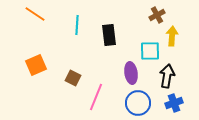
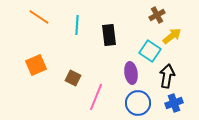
orange line: moved 4 px right, 3 px down
yellow arrow: rotated 48 degrees clockwise
cyan square: rotated 35 degrees clockwise
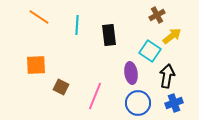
orange square: rotated 20 degrees clockwise
brown square: moved 12 px left, 9 px down
pink line: moved 1 px left, 1 px up
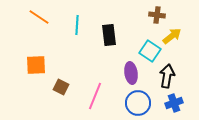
brown cross: rotated 35 degrees clockwise
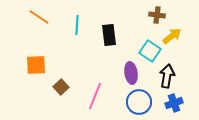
brown square: rotated 21 degrees clockwise
blue circle: moved 1 px right, 1 px up
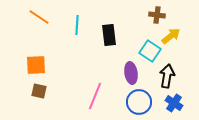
yellow arrow: moved 1 px left
brown square: moved 22 px left, 4 px down; rotated 35 degrees counterclockwise
blue cross: rotated 36 degrees counterclockwise
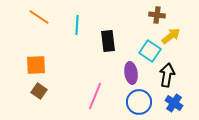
black rectangle: moved 1 px left, 6 px down
black arrow: moved 1 px up
brown square: rotated 21 degrees clockwise
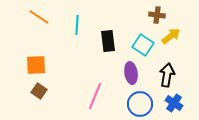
cyan square: moved 7 px left, 6 px up
blue circle: moved 1 px right, 2 px down
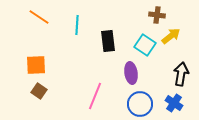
cyan square: moved 2 px right
black arrow: moved 14 px right, 1 px up
